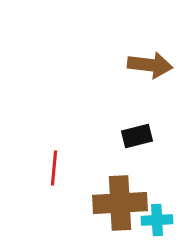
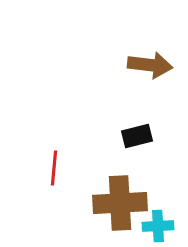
cyan cross: moved 1 px right, 6 px down
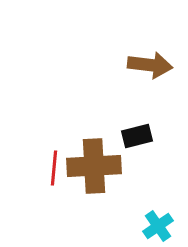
brown cross: moved 26 px left, 37 px up
cyan cross: rotated 32 degrees counterclockwise
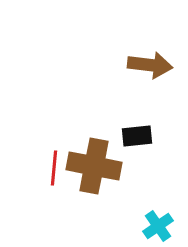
black rectangle: rotated 8 degrees clockwise
brown cross: rotated 14 degrees clockwise
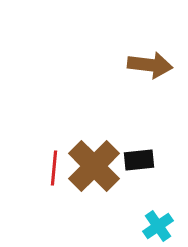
black rectangle: moved 2 px right, 24 px down
brown cross: rotated 34 degrees clockwise
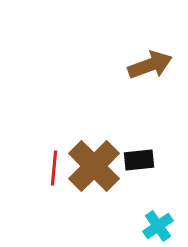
brown arrow: rotated 27 degrees counterclockwise
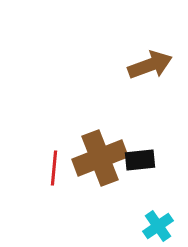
black rectangle: moved 1 px right
brown cross: moved 6 px right, 8 px up; rotated 24 degrees clockwise
